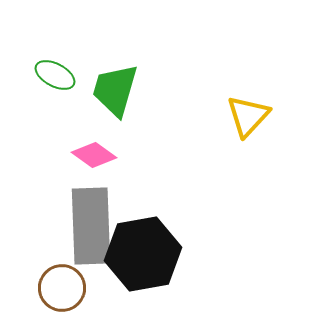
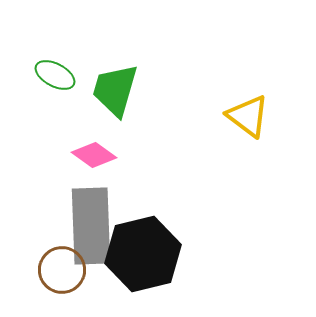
yellow triangle: rotated 36 degrees counterclockwise
black hexagon: rotated 4 degrees counterclockwise
brown circle: moved 18 px up
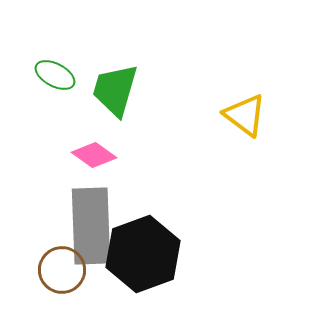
yellow triangle: moved 3 px left, 1 px up
black hexagon: rotated 6 degrees counterclockwise
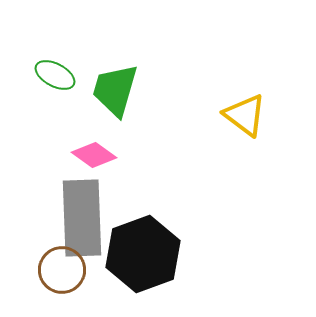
gray rectangle: moved 9 px left, 8 px up
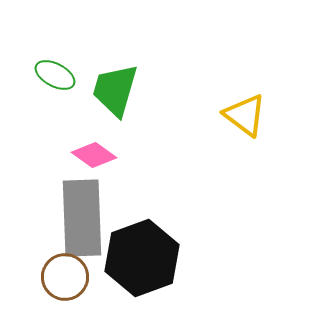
black hexagon: moved 1 px left, 4 px down
brown circle: moved 3 px right, 7 px down
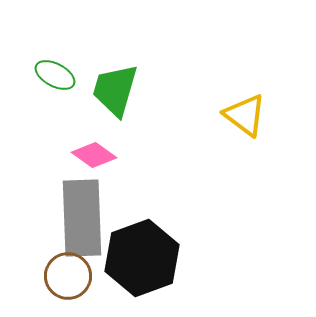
brown circle: moved 3 px right, 1 px up
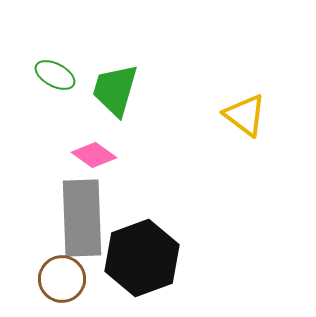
brown circle: moved 6 px left, 3 px down
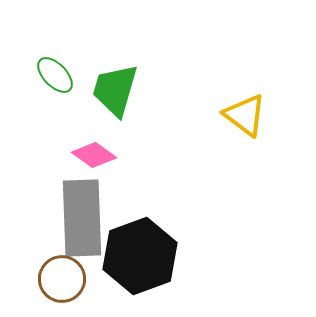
green ellipse: rotated 18 degrees clockwise
black hexagon: moved 2 px left, 2 px up
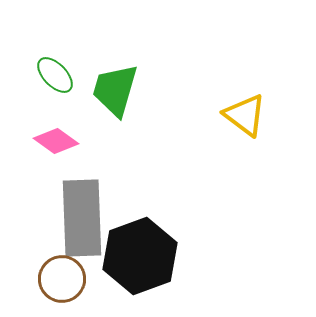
pink diamond: moved 38 px left, 14 px up
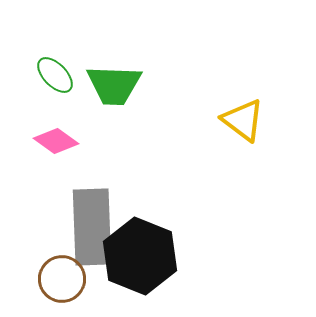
green trapezoid: moved 1 px left, 5 px up; rotated 104 degrees counterclockwise
yellow triangle: moved 2 px left, 5 px down
gray rectangle: moved 10 px right, 9 px down
black hexagon: rotated 18 degrees counterclockwise
